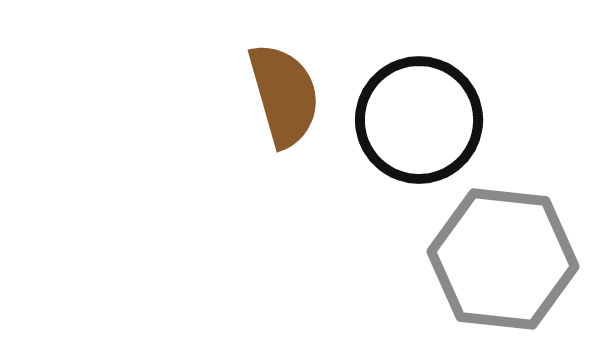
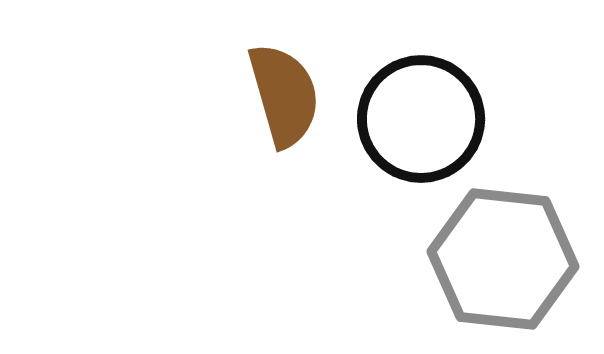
black circle: moved 2 px right, 1 px up
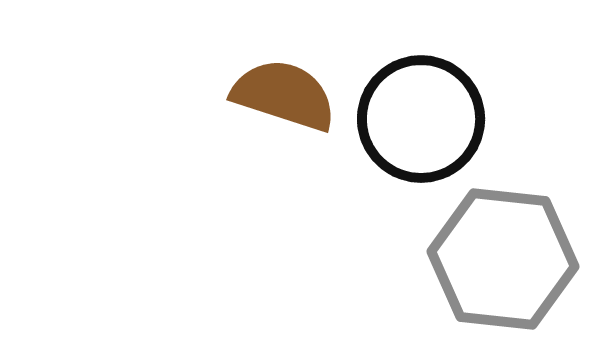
brown semicircle: rotated 56 degrees counterclockwise
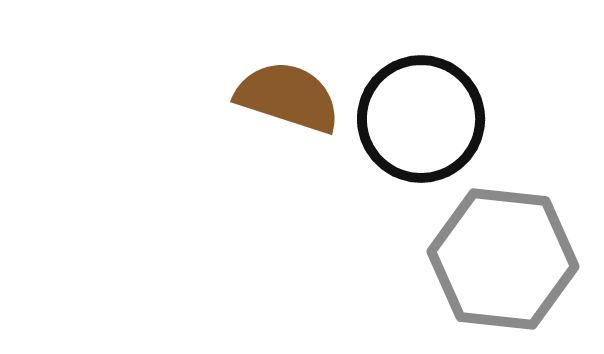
brown semicircle: moved 4 px right, 2 px down
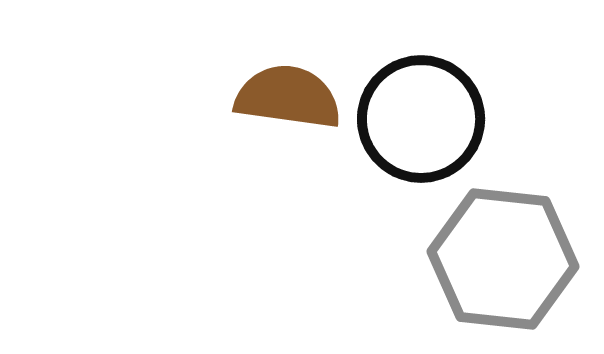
brown semicircle: rotated 10 degrees counterclockwise
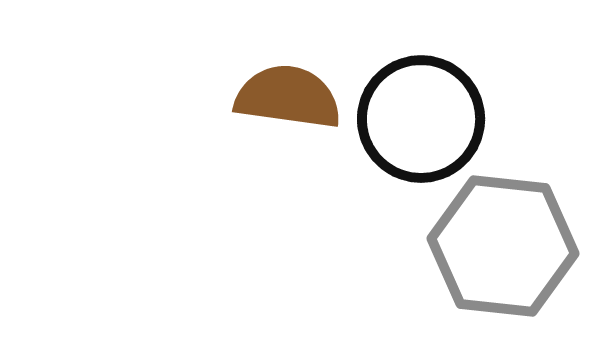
gray hexagon: moved 13 px up
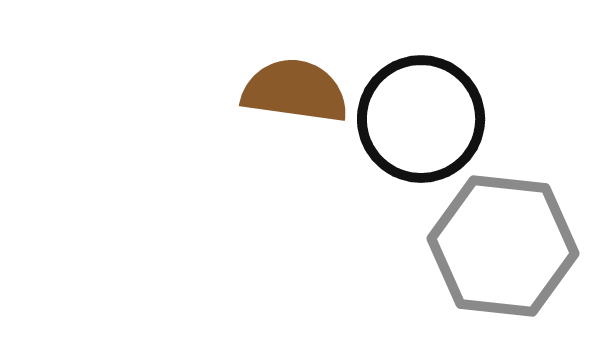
brown semicircle: moved 7 px right, 6 px up
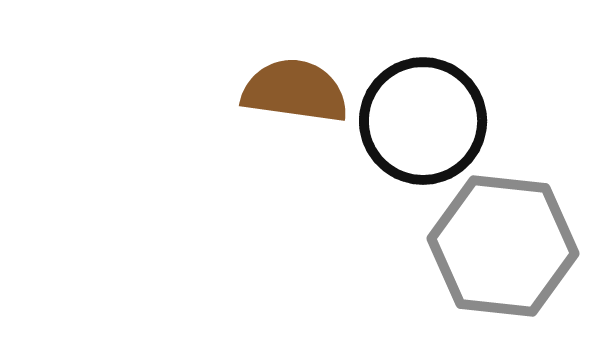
black circle: moved 2 px right, 2 px down
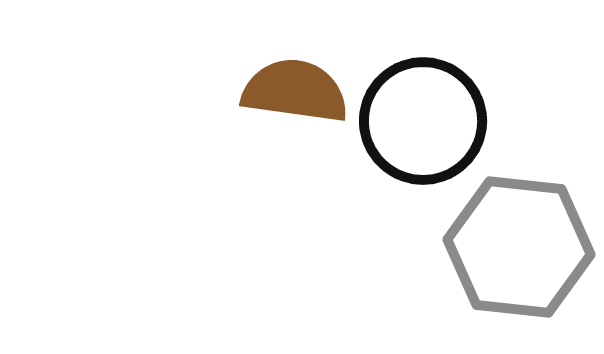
gray hexagon: moved 16 px right, 1 px down
